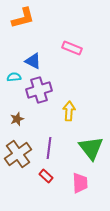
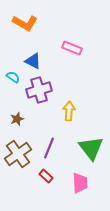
orange L-shape: moved 2 px right, 5 px down; rotated 45 degrees clockwise
cyan semicircle: moved 1 px left; rotated 40 degrees clockwise
purple line: rotated 15 degrees clockwise
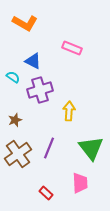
purple cross: moved 1 px right
brown star: moved 2 px left, 1 px down
red rectangle: moved 17 px down
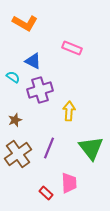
pink trapezoid: moved 11 px left
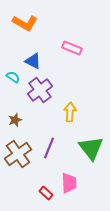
purple cross: rotated 20 degrees counterclockwise
yellow arrow: moved 1 px right, 1 px down
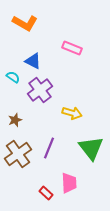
yellow arrow: moved 2 px right, 1 px down; rotated 102 degrees clockwise
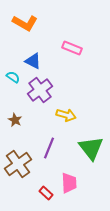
yellow arrow: moved 6 px left, 2 px down
brown star: rotated 24 degrees counterclockwise
brown cross: moved 10 px down
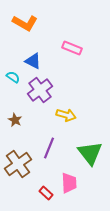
green triangle: moved 1 px left, 5 px down
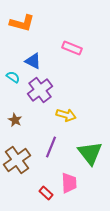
orange L-shape: moved 3 px left; rotated 15 degrees counterclockwise
purple line: moved 2 px right, 1 px up
brown cross: moved 1 px left, 4 px up
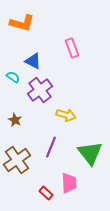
pink rectangle: rotated 48 degrees clockwise
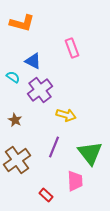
purple line: moved 3 px right
pink trapezoid: moved 6 px right, 2 px up
red rectangle: moved 2 px down
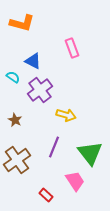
pink trapezoid: rotated 30 degrees counterclockwise
